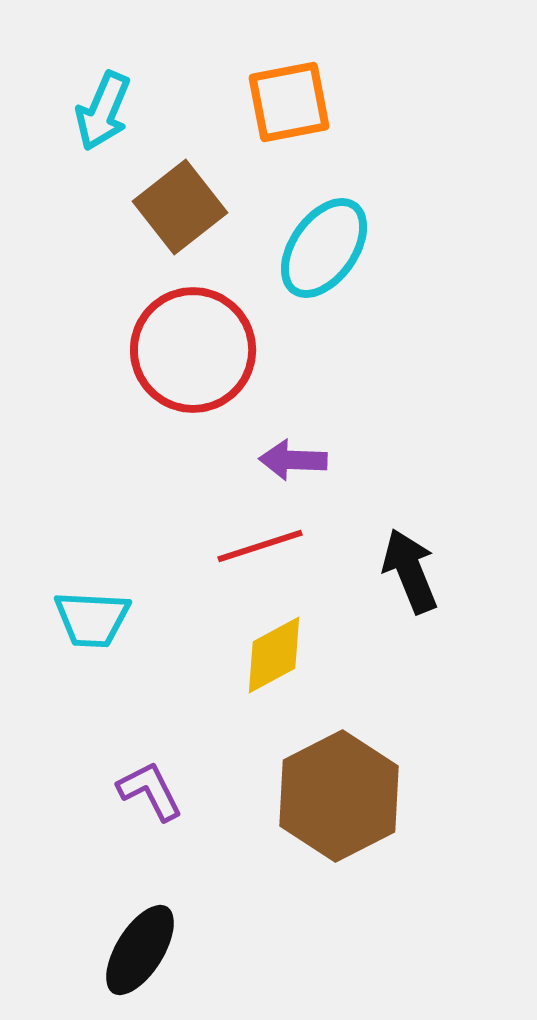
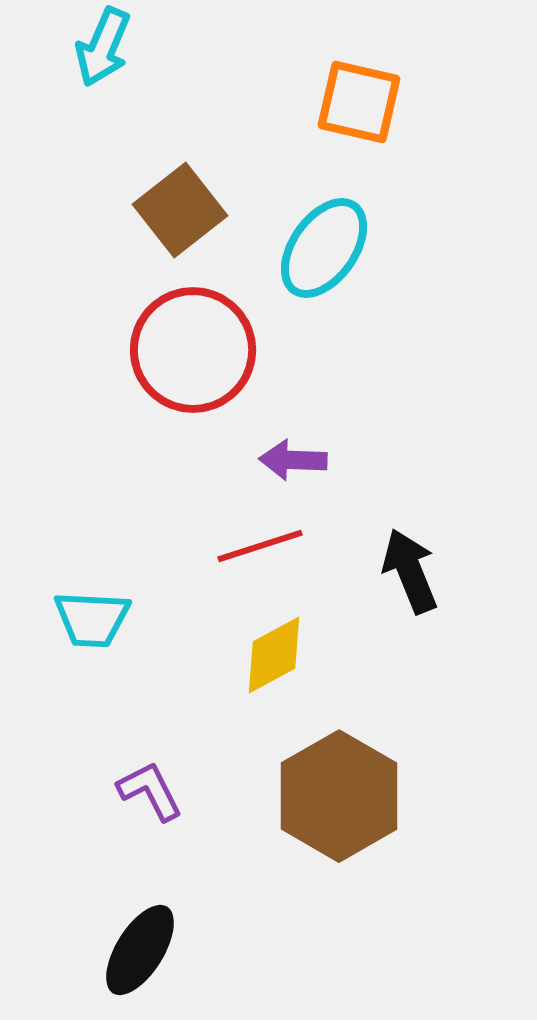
orange square: moved 70 px right; rotated 24 degrees clockwise
cyan arrow: moved 64 px up
brown square: moved 3 px down
brown hexagon: rotated 3 degrees counterclockwise
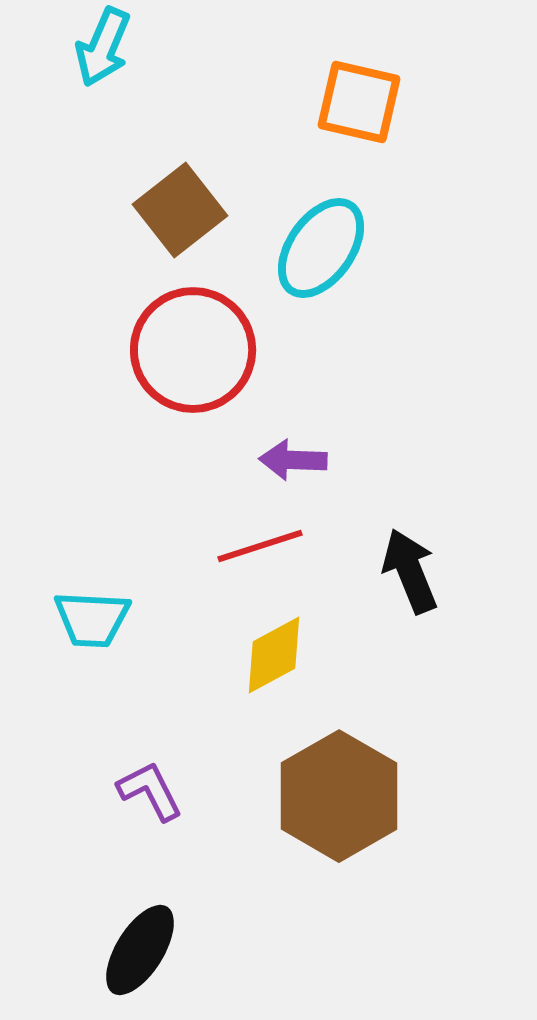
cyan ellipse: moved 3 px left
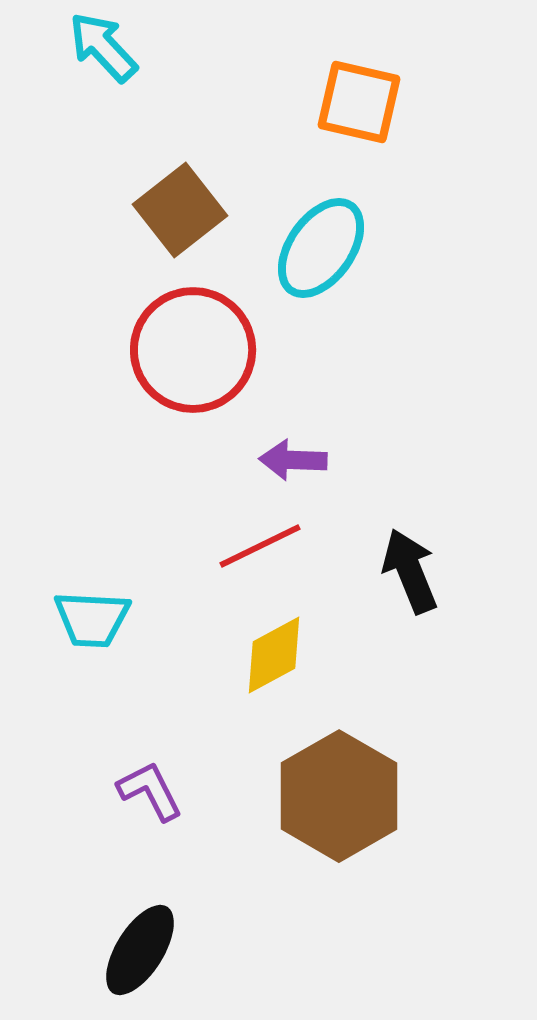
cyan arrow: rotated 114 degrees clockwise
red line: rotated 8 degrees counterclockwise
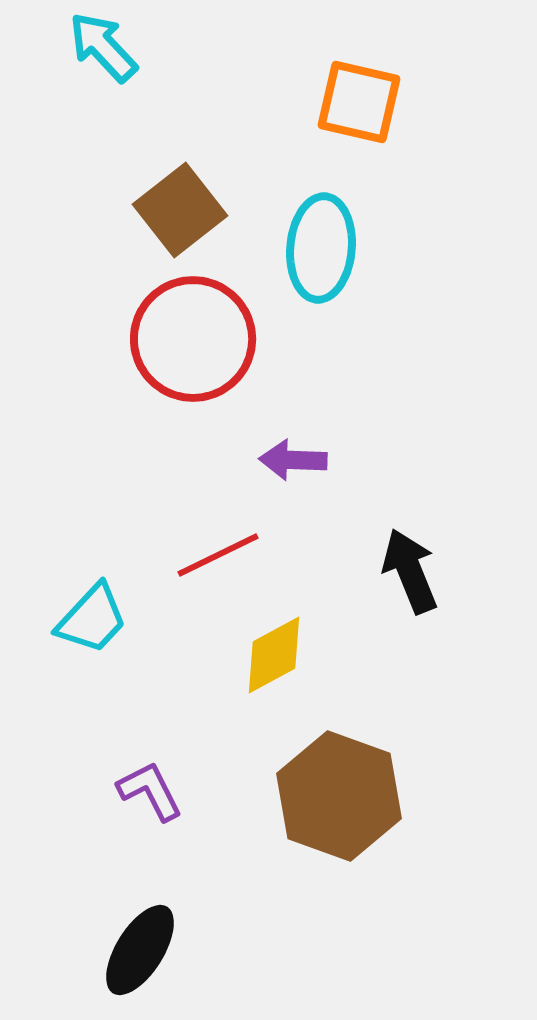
cyan ellipse: rotated 30 degrees counterclockwise
red circle: moved 11 px up
red line: moved 42 px left, 9 px down
cyan trapezoid: rotated 50 degrees counterclockwise
brown hexagon: rotated 10 degrees counterclockwise
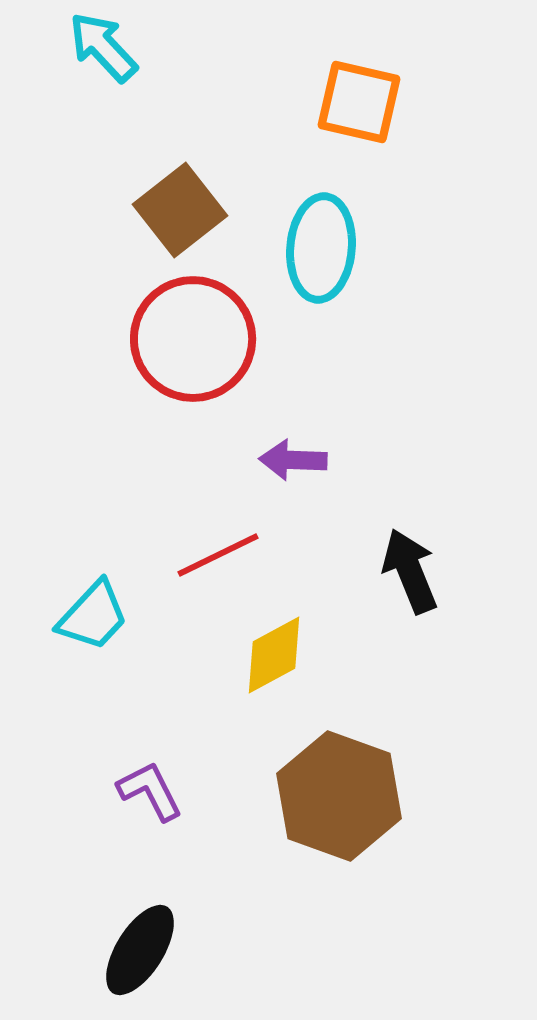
cyan trapezoid: moved 1 px right, 3 px up
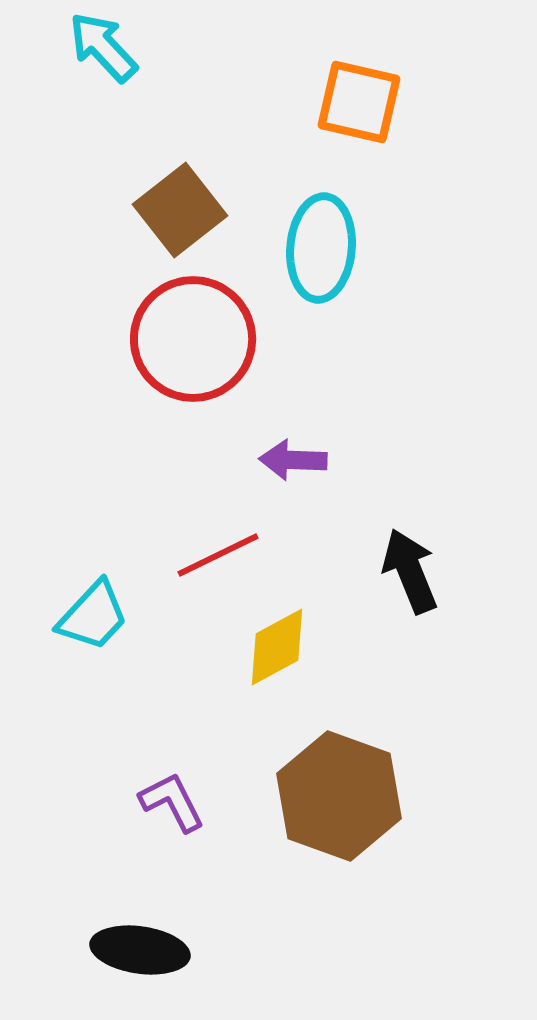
yellow diamond: moved 3 px right, 8 px up
purple L-shape: moved 22 px right, 11 px down
black ellipse: rotated 66 degrees clockwise
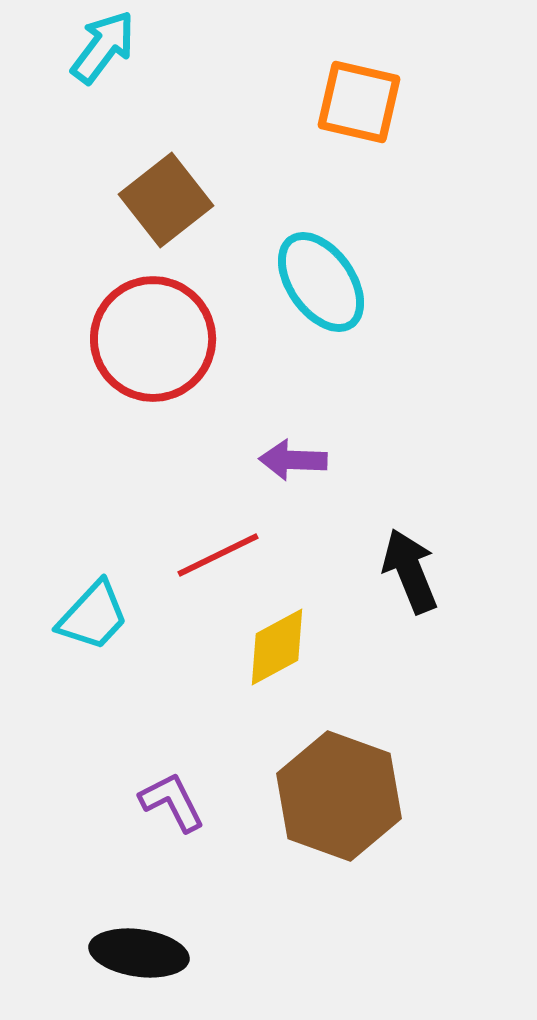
cyan arrow: rotated 80 degrees clockwise
brown square: moved 14 px left, 10 px up
cyan ellipse: moved 34 px down; rotated 40 degrees counterclockwise
red circle: moved 40 px left
black ellipse: moved 1 px left, 3 px down
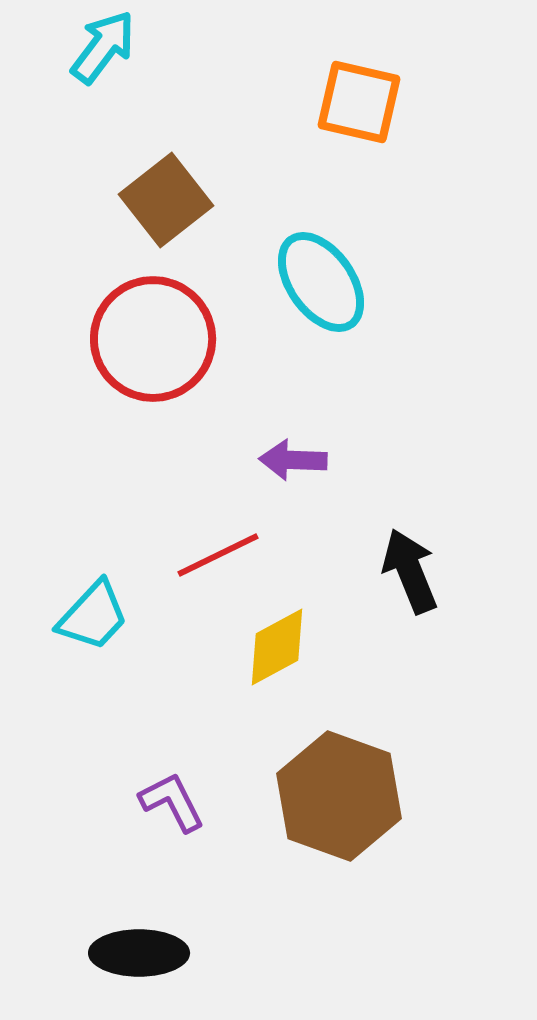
black ellipse: rotated 8 degrees counterclockwise
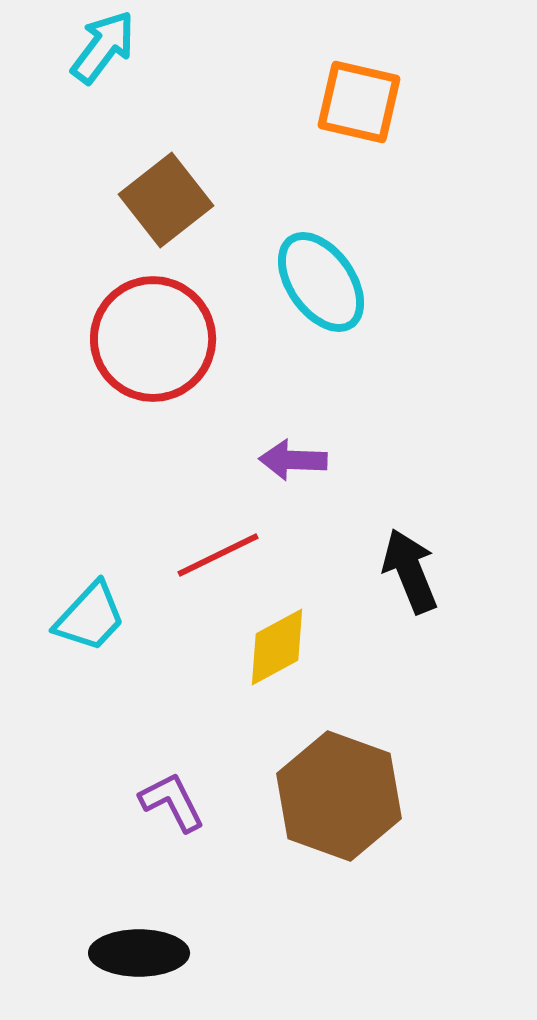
cyan trapezoid: moved 3 px left, 1 px down
